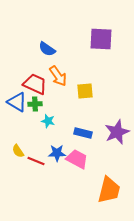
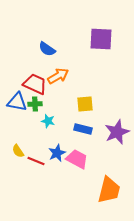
orange arrow: rotated 85 degrees counterclockwise
yellow square: moved 13 px down
blue triangle: rotated 20 degrees counterclockwise
blue rectangle: moved 4 px up
blue star: rotated 24 degrees counterclockwise
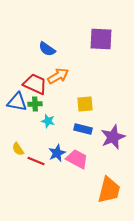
purple star: moved 4 px left, 5 px down
yellow semicircle: moved 2 px up
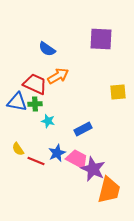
yellow square: moved 33 px right, 12 px up
blue rectangle: rotated 42 degrees counterclockwise
purple star: moved 20 px left, 32 px down; rotated 25 degrees counterclockwise
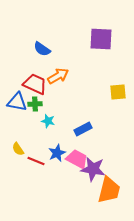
blue semicircle: moved 5 px left
purple star: rotated 15 degrees counterclockwise
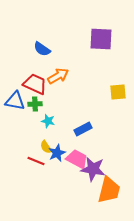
blue triangle: moved 2 px left, 1 px up
yellow semicircle: moved 28 px right, 2 px up
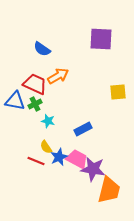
green cross: rotated 24 degrees counterclockwise
blue star: moved 2 px right, 4 px down
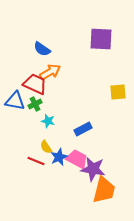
orange arrow: moved 8 px left, 4 px up
orange trapezoid: moved 5 px left
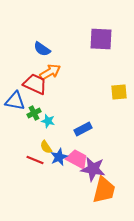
yellow square: moved 1 px right
green cross: moved 1 px left, 9 px down
red line: moved 1 px left, 1 px up
